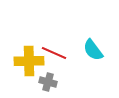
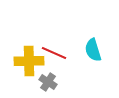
cyan semicircle: rotated 20 degrees clockwise
gray cross: rotated 18 degrees clockwise
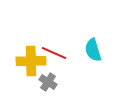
yellow cross: moved 2 px right
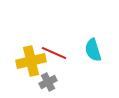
yellow cross: rotated 12 degrees counterclockwise
gray cross: rotated 30 degrees clockwise
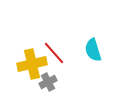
red line: rotated 25 degrees clockwise
yellow cross: moved 1 px right, 3 px down
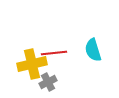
red line: rotated 55 degrees counterclockwise
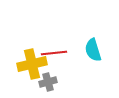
gray cross: rotated 12 degrees clockwise
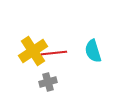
cyan semicircle: moved 1 px down
yellow cross: moved 1 px right, 13 px up; rotated 20 degrees counterclockwise
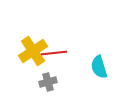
cyan semicircle: moved 6 px right, 16 px down
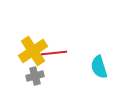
gray cross: moved 13 px left, 6 px up
